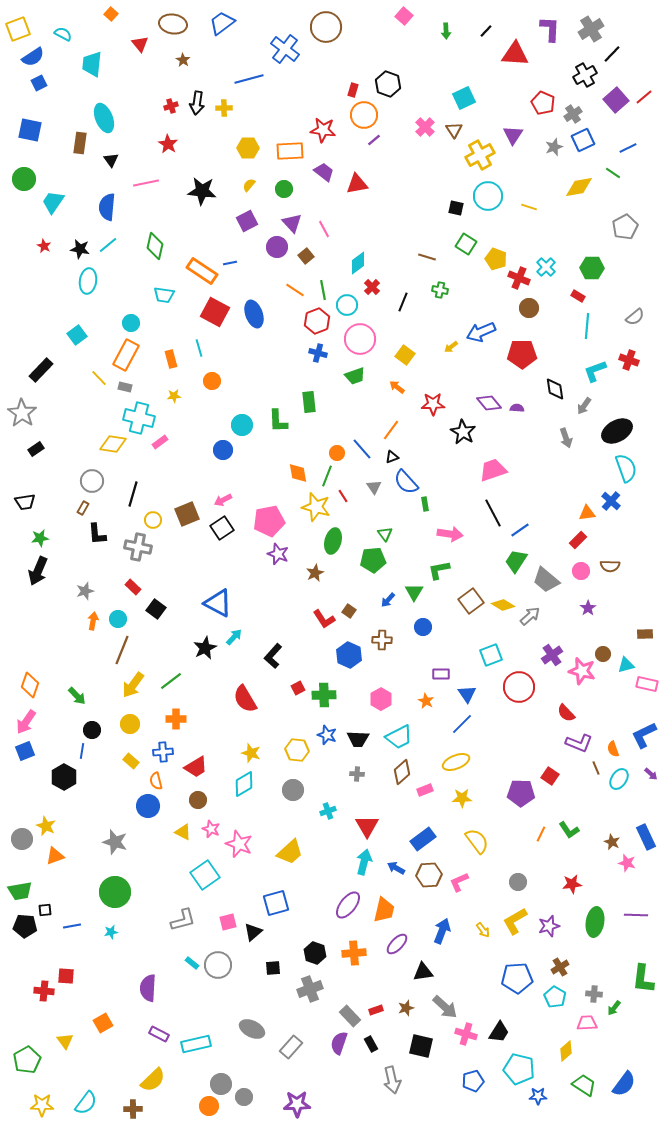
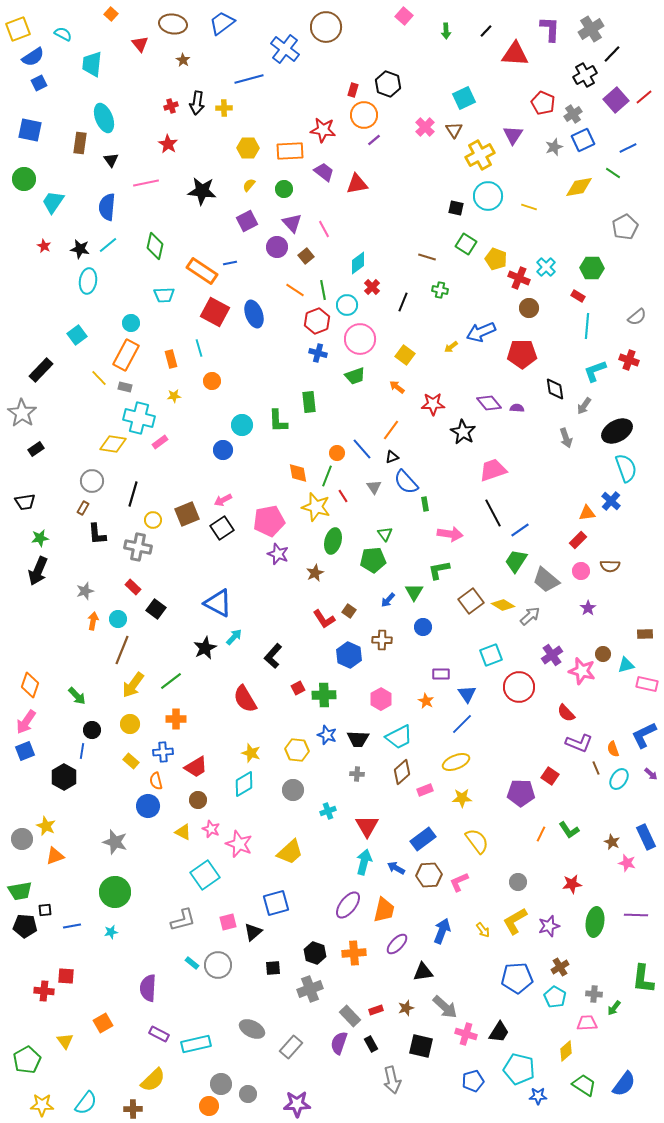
cyan trapezoid at (164, 295): rotated 10 degrees counterclockwise
gray semicircle at (635, 317): moved 2 px right
gray circle at (244, 1097): moved 4 px right, 3 px up
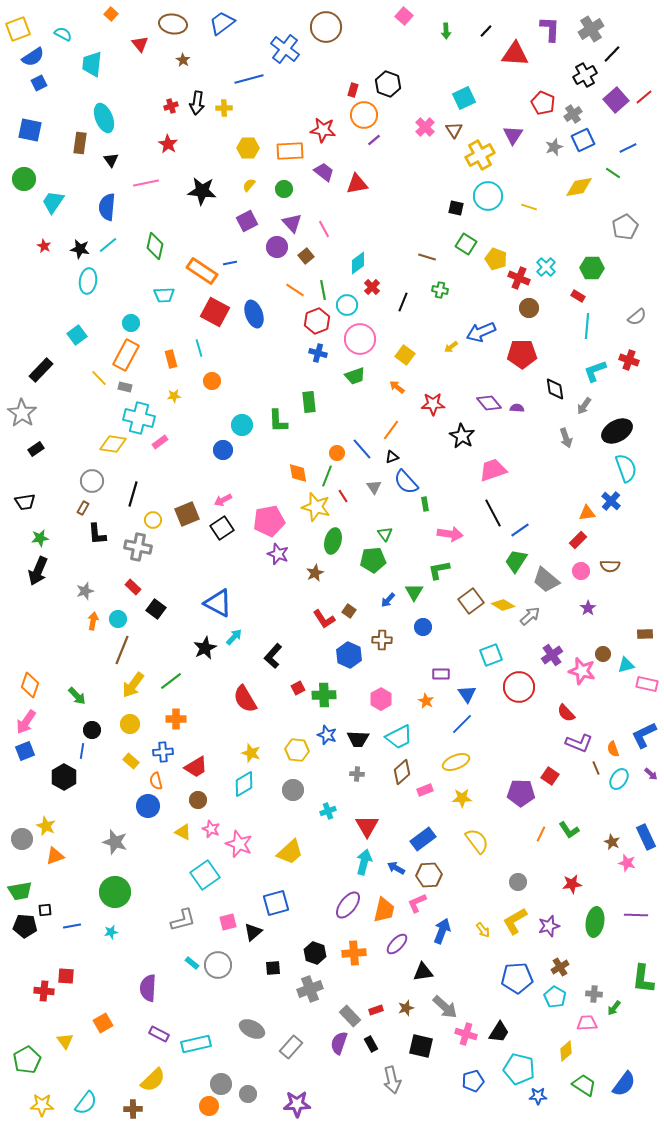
black star at (463, 432): moved 1 px left, 4 px down
pink L-shape at (459, 882): moved 42 px left, 21 px down
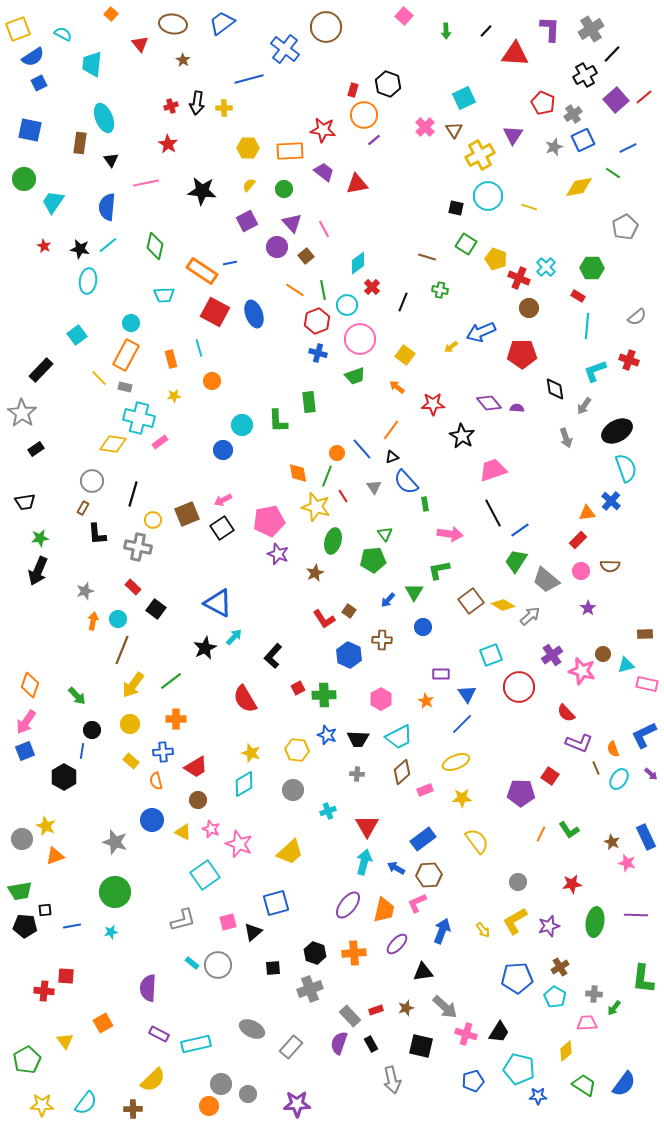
blue circle at (148, 806): moved 4 px right, 14 px down
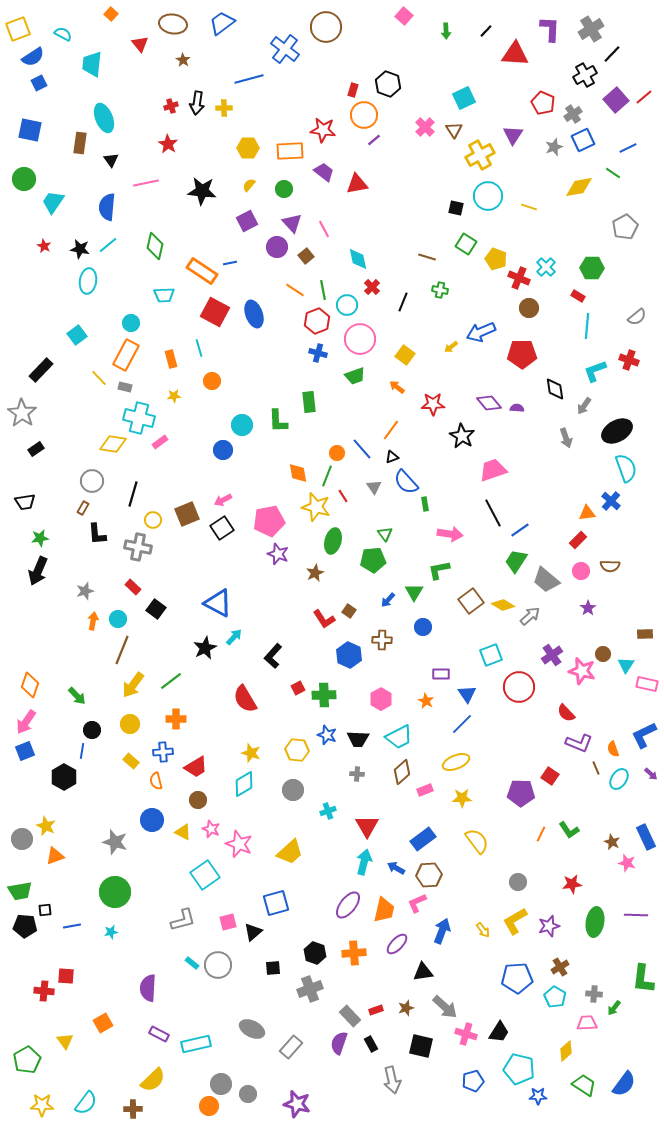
cyan diamond at (358, 263): moved 4 px up; rotated 65 degrees counterclockwise
cyan triangle at (626, 665): rotated 42 degrees counterclockwise
purple star at (297, 1104): rotated 16 degrees clockwise
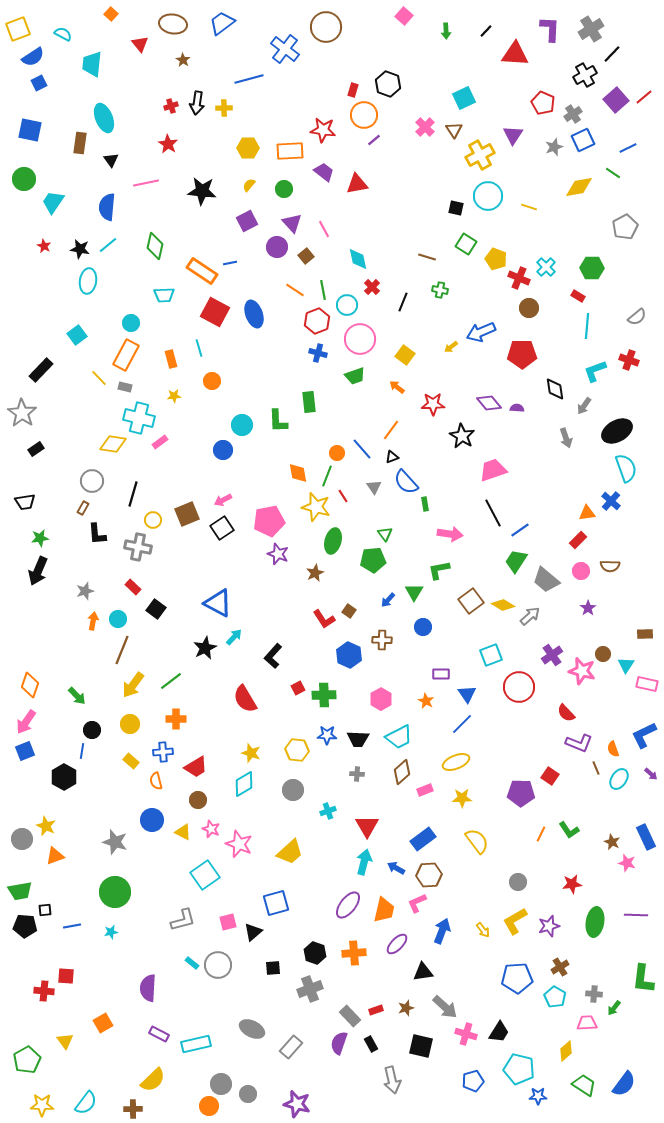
blue star at (327, 735): rotated 18 degrees counterclockwise
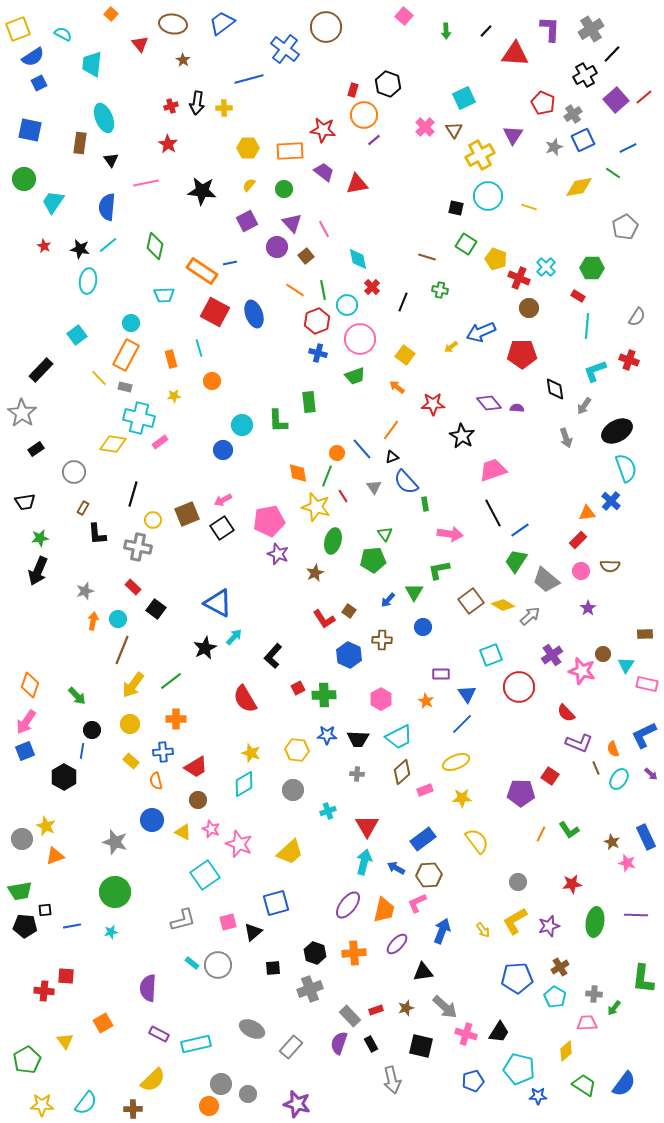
gray semicircle at (637, 317): rotated 18 degrees counterclockwise
gray circle at (92, 481): moved 18 px left, 9 px up
